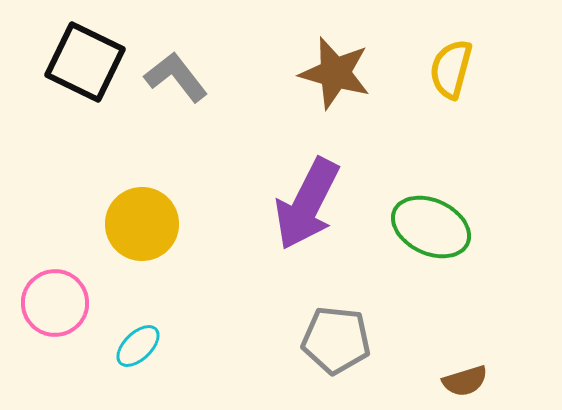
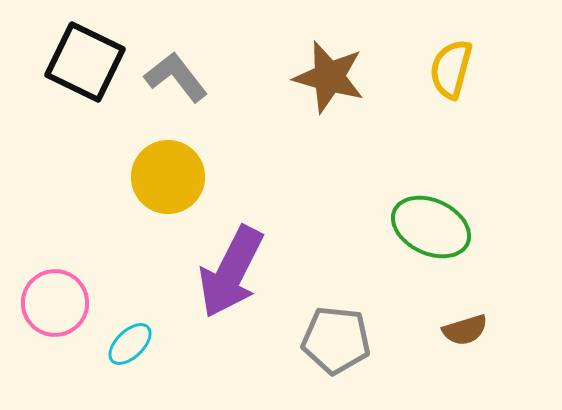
brown star: moved 6 px left, 4 px down
purple arrow: moved 76 px left, 68 px down
yellow circle: moved 26 px right, 47 px up
cyan ellipse: moved 8 px left, 2 px up
brown semicircle: moved 51 px up
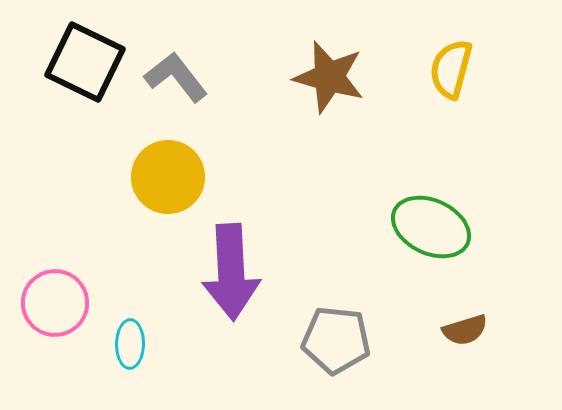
purple arrow: rotated 30 degrees counterclockwise
cyan ellipse: rotated 45 degrees counterclockwise
